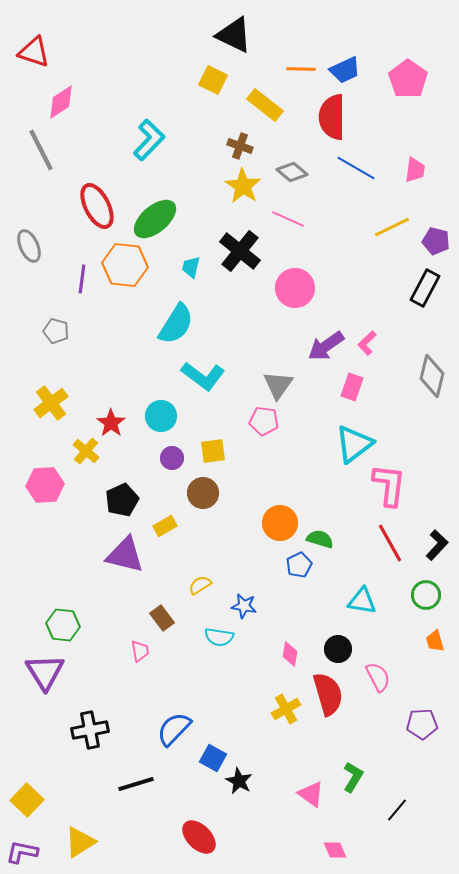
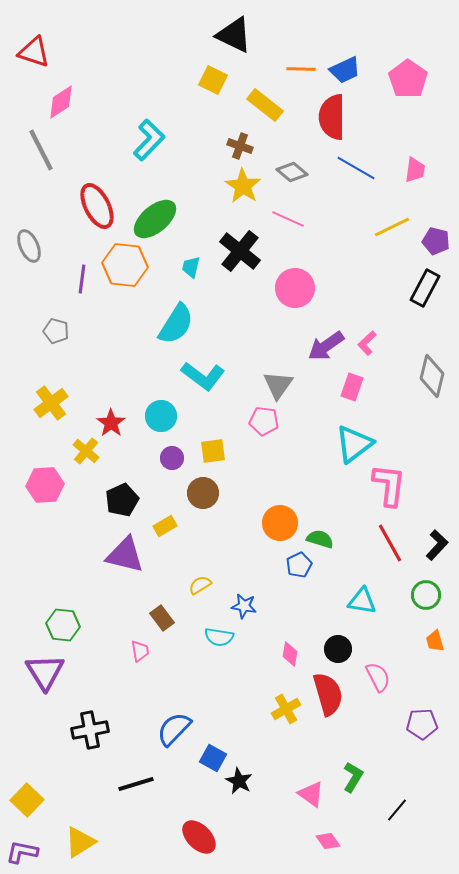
pink diamond at (335, 850): moved 7 px left, 9 px up; rotated 10 degrees counterclockwise
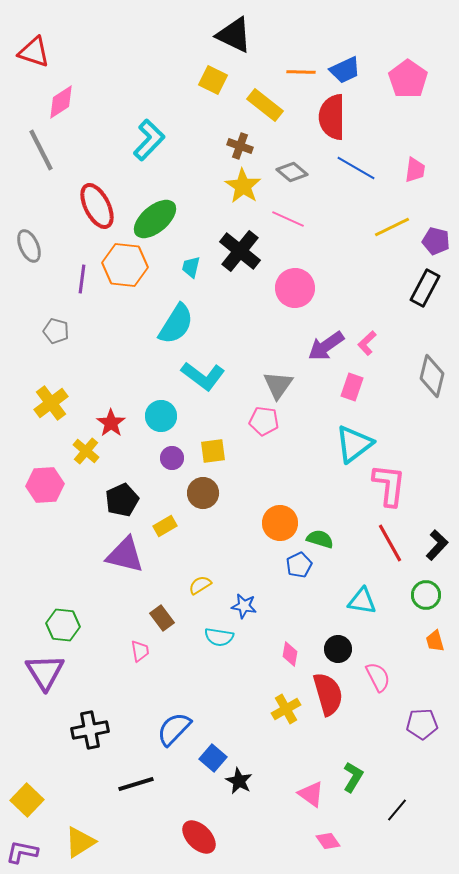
orange line at (301, 69): moved 3 px down
blue square at (213, 758): rotated 12 degrees clockwise
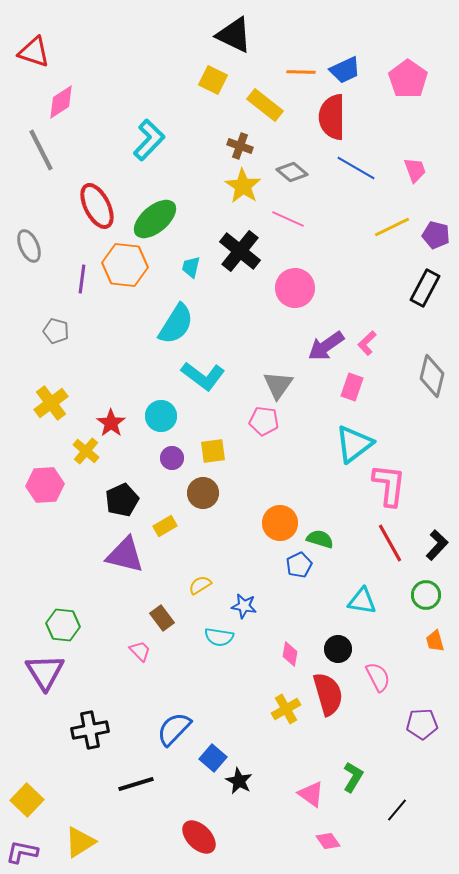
pink trapezoid at (415, 170): rotated 28 degrees counterclockwise
purple pentagon at (436, 241): moved 6 px up
pink trapezoid at (140, 651): rotated 35 degrees counterclockwise
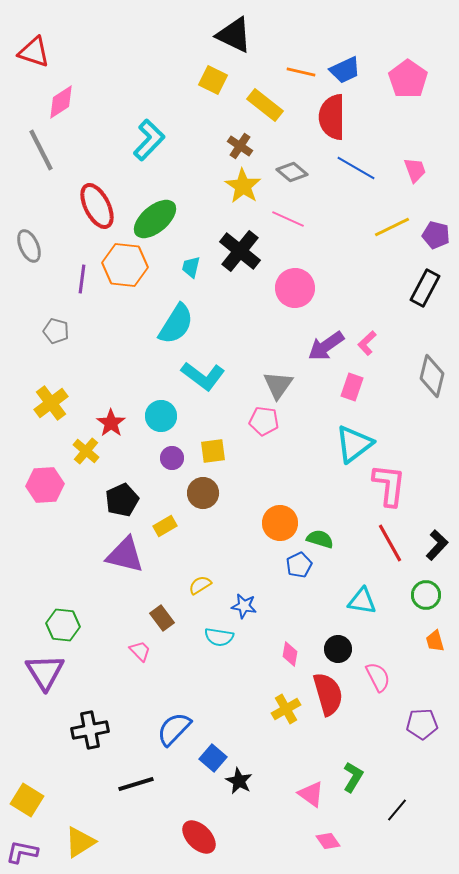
orange line at (301, 72): rotated 12 degrees clockwise
brown cross at (240, 146): rotated 15 degrees clockwise
yellow square at (27, 800): rotated 12 degrees counterclockwise
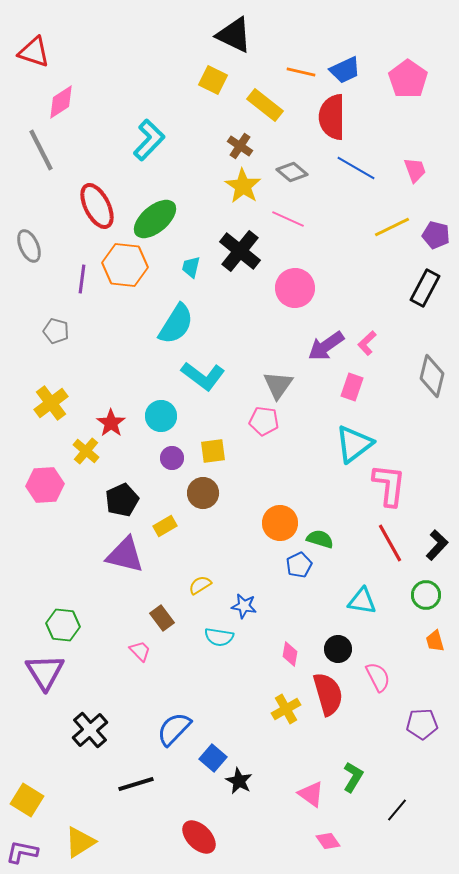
black cross at (90, 730): rotated 30 degrees counterclockwise
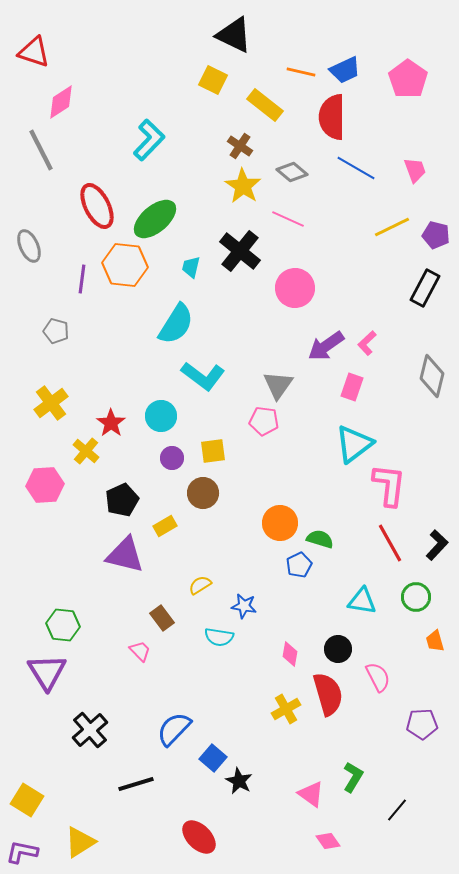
green circle at (426, 595): moved 10 px left, 2 px down
purple triangle at (45, 672): moved 2 px right
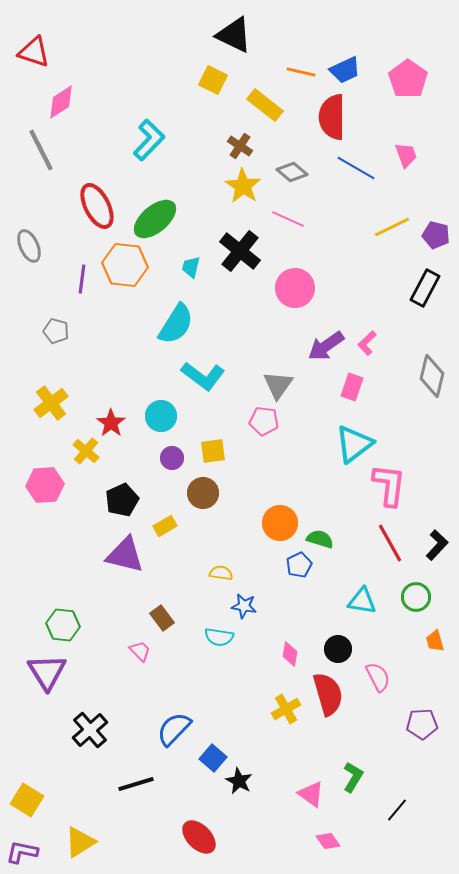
pink trapezoid at (415, 170): moved 9 px left, 15 px up
yellow semicircle at (200, 585): moved 21 px right, 12 px up; rotated 40 degrees clockwise
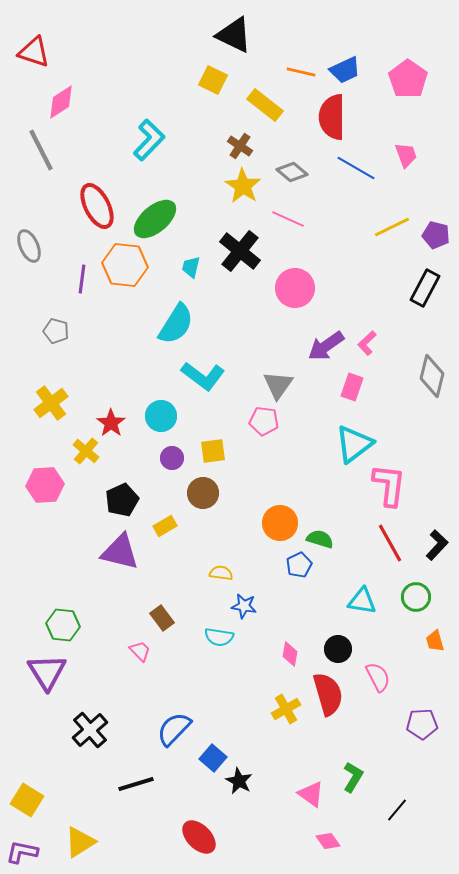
purple triangle at (125, 555): moved 5 px left, 3 px up
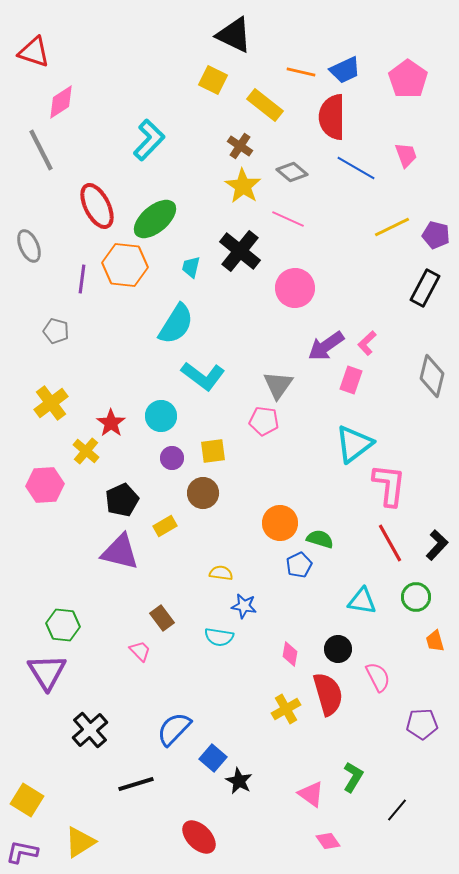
pink rectangle at (352, 387): moved 1 px left, 7 px up
